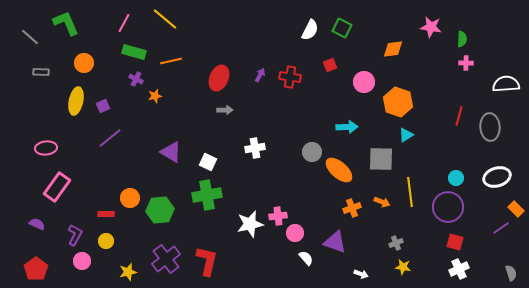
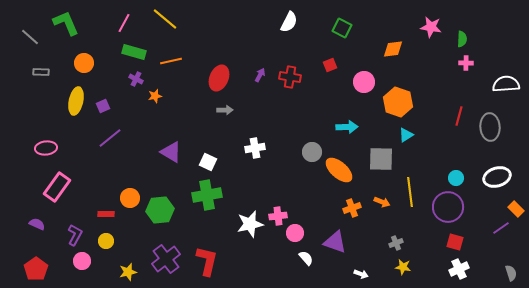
white semicircle at (310, 30): moved 21 px left, 8 px up
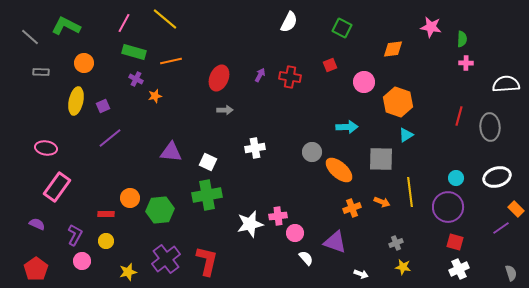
green L-shape at (66, 23): moved 3 px down; rotated 40 degrees counterclockwise
pink ellipse at (46, 148): rotated 15 degrees clockwise
purple triangle at (171, 152): rotated 25 degrees counterclockwise
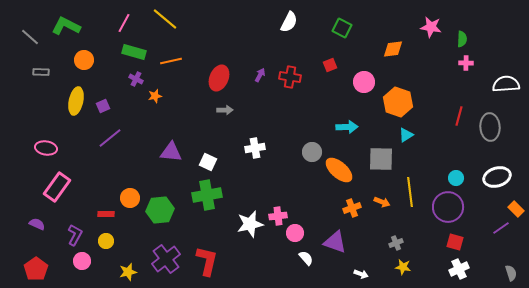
orange circle at (84, 63): moved 3 px up
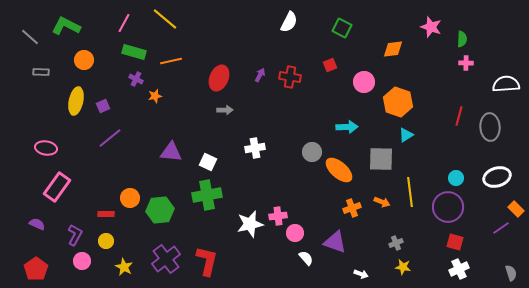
pink star at (431, 27): rotated 10 degrees clockwise
yellow star at (128, 272): moved 4 px left, 5 px up; rotated 30 degrees counterclockwise
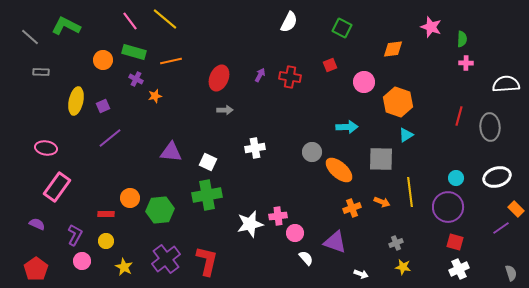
pink line at (124, 23): moved 6 px right, 2 px up; rotated 66 degrees counterclockwise
orange circle at (84, 60): moved 19 px right
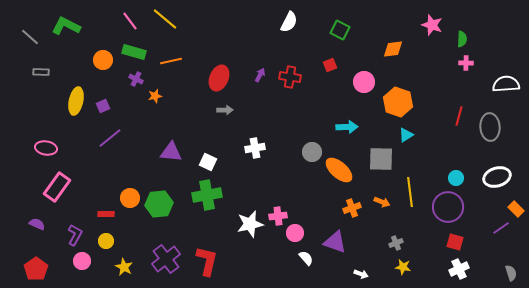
pink star at (431, 27): moved 1 px right, 2 px up
green square at (342, 28): moved 2 px left, 2 px down
green hexagon at (160, 210): moved 1 px left, 6 px up
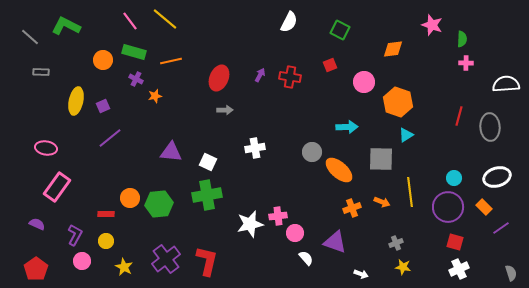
cyan circle at (456, 178): moved 2 px left
orange rectangle at (516, 209): moved 32 px left, 2 px up
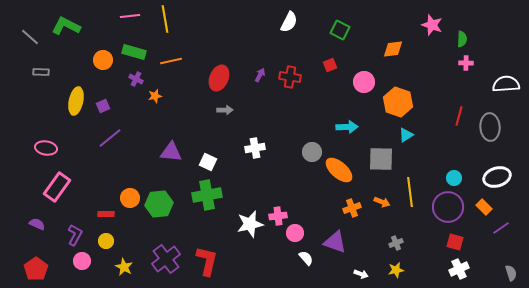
yellow line at (165, 19): rotated 40 degrees clockwise
pink line at (130, 21): moved 5 px up; rotated 60 degrees counterclockwise
yellow star at (403, 267): moved 7 px left, 3 px down; rotated 21 degrees counterclockwise
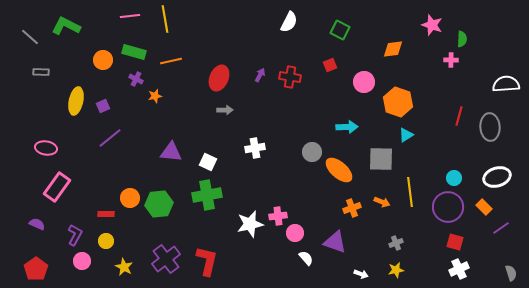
pink cross at (466, 63): moved 15 px left, 3 px up
